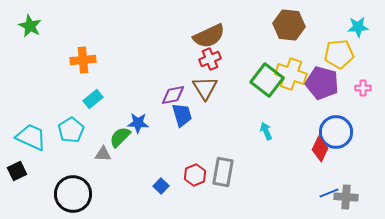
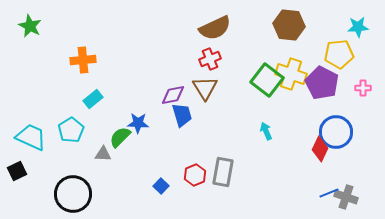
brown semicircle: moved 6 px right, 8 px up
purple pentagon: rotated 12 degrees clockwise
gray cross: rotated 15 degrees clockwise
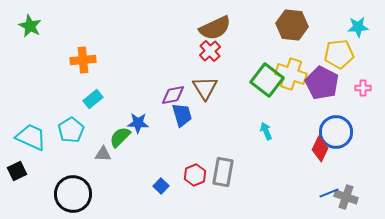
brown hexagon: moved 3 px right
red cross: moved 8 px up; rotated 20 degrees counterclockwise
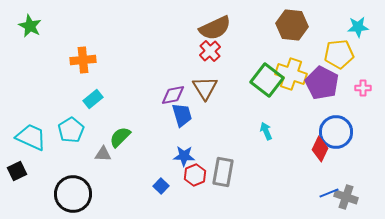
blue star: moved 46 px right, 33 px down
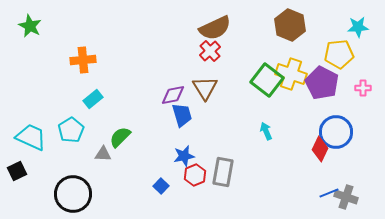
brown hexagon: moved 2 px left; rotated 16 degrees clockwise
blue star: rotated 15 degrees counterclockwise
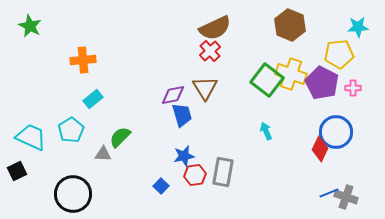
pink cross: moved 10 px left
red hexagon: rotated 15 degrees clockwise
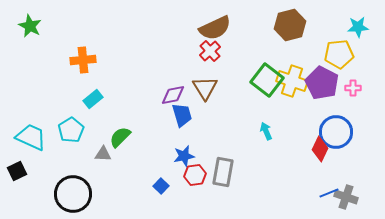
brown hexagon: rotated 24 degrees clockwise
yellow cross: moved 1 px right, 7 px down
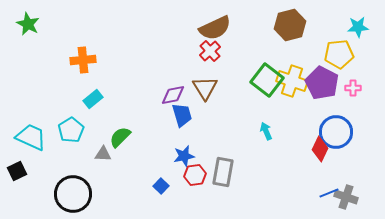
green star: moved 2 px left, 2 px up
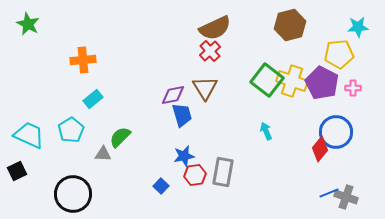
cyan trapezoid: moved 2 px left, 2 px up
red diamond: rotated 15 degrees clockwise
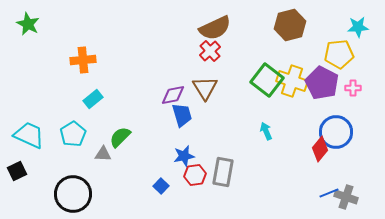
cyan pentagon: moved 2 px right, 4 px down
